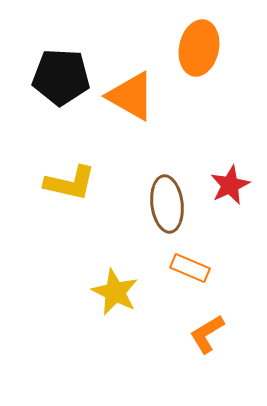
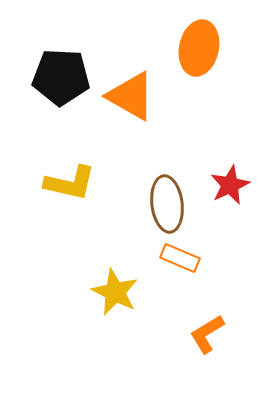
orange rectangle: moved 10 px left, 10 px up
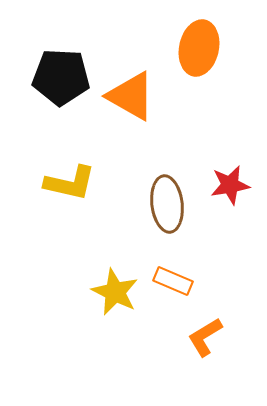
red star: rotated 15 degrees clockwise
orange rectangle: moved 7 px left, 23 px down
orange L-shape: moved 2 px left, 3 px down
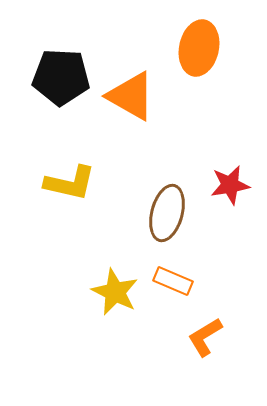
brown ellipse: moved 9 px down; rotated 22 degrees clockwise
